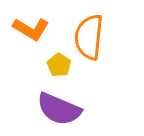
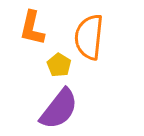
orange L-shape: moved 1 px right, 1 px up; rotated 72 degrees clockwise
purple semicircle: rotated 75 degrees counterclockwise
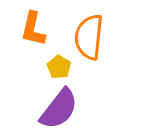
orange L-shape: moved 1 px right, 1 px down
yellow pentagon: moved 2 px down
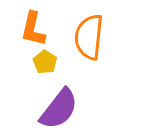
yellow pentagon: moved 14 px left, 5 px up
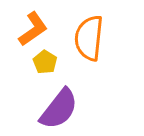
orange L-shape: rotated 138 degrees counterclockwise
orange semicircle: moved 1 px down
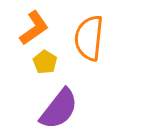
orange L-shape: moved 1 px right, 1 px up
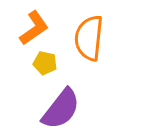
yellow pentagon: moved 1 px down; rotated 20 degrees counterclockwise
purple semicircle: moved 2 px right
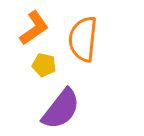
orange semicircle: moved 6 px left, 1 px down
yellow pentagon: moved 1 px left, 2 px down
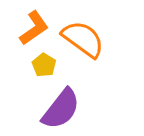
orange semicircle: rotated 120 degrees clockwise
yellow pentagon: rotated 20 degrees clockwise
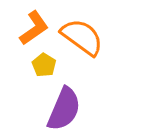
orange semicircle: moved 1 px left, 2 px up
purple semicircle: moved 3 px right; rotated 15 degrees counterclockwise
